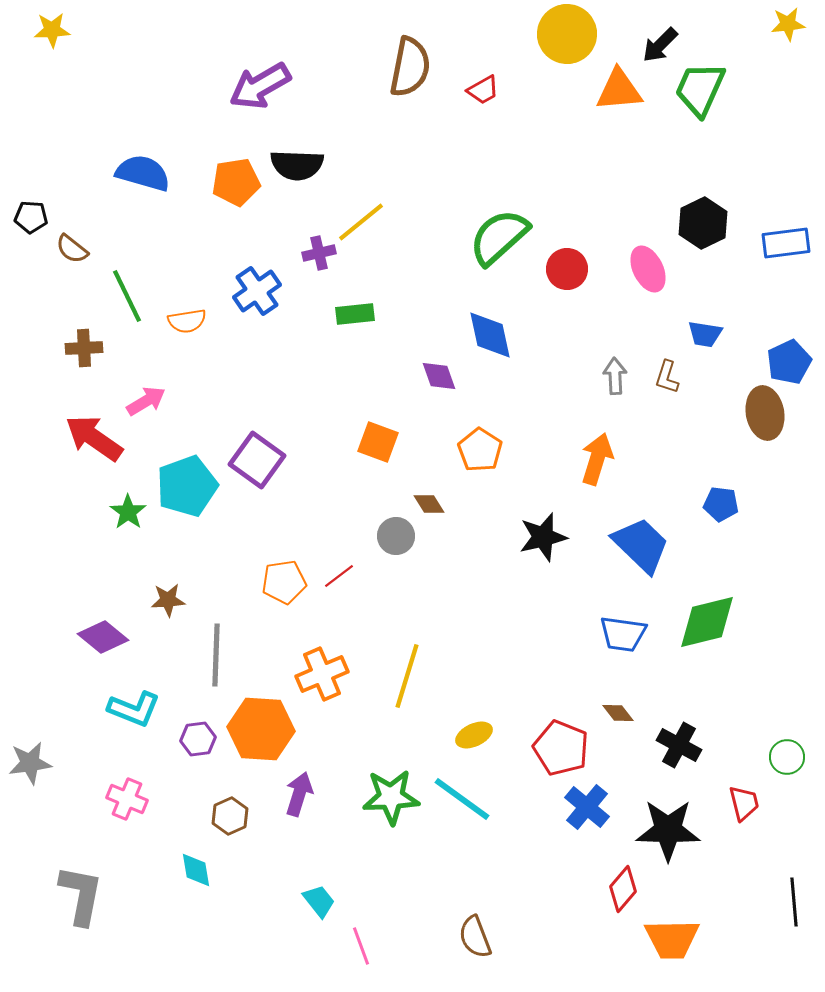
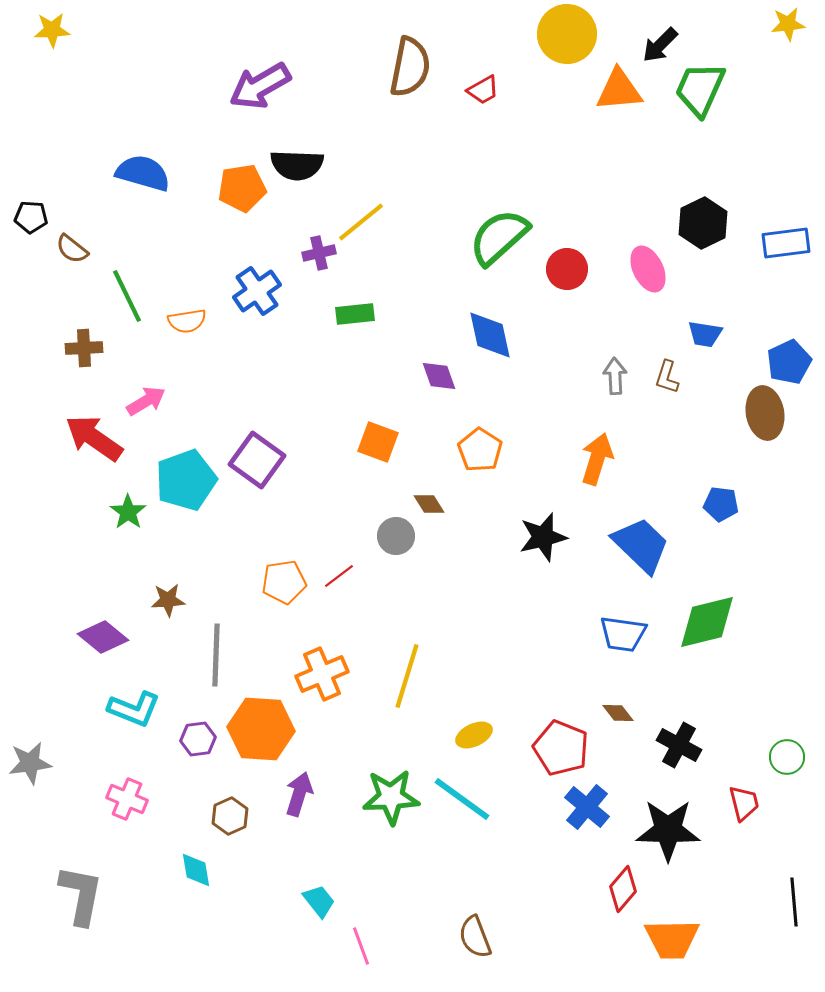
orange pentagon at (236, 182): moved 6 px right, 6 px down
cyan pentagon at (187, 486): moved 1 px left, 6 px up
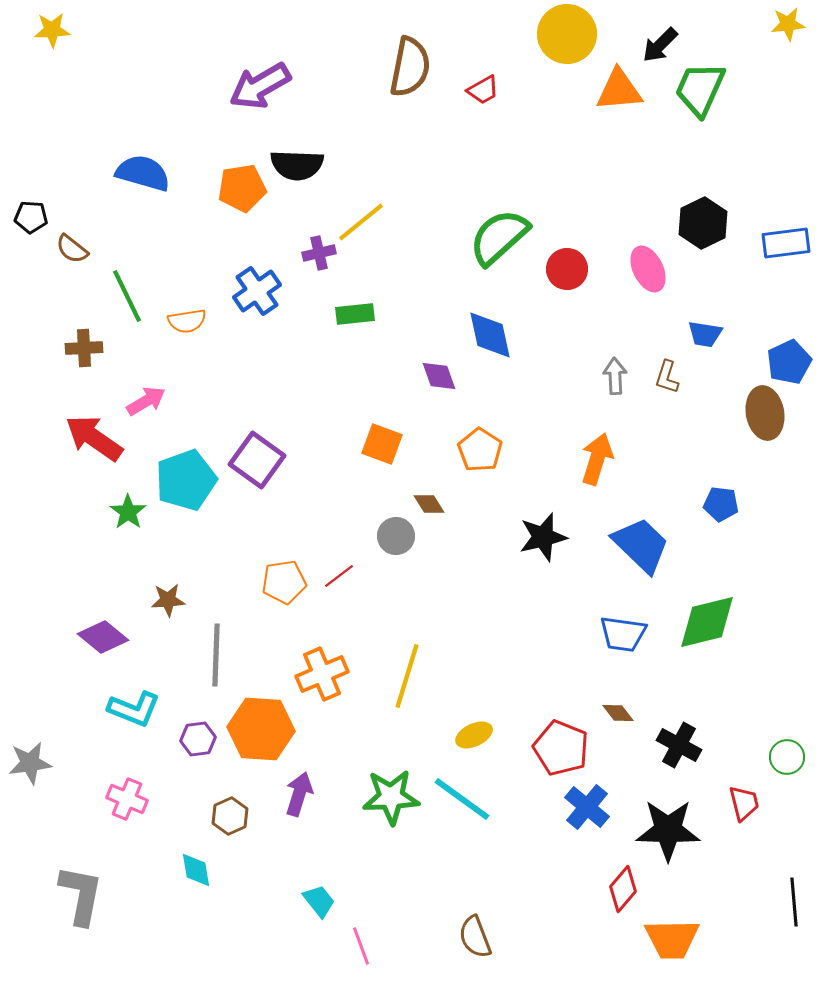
orange square at (378, 442): moved 4 px right, 2 px down
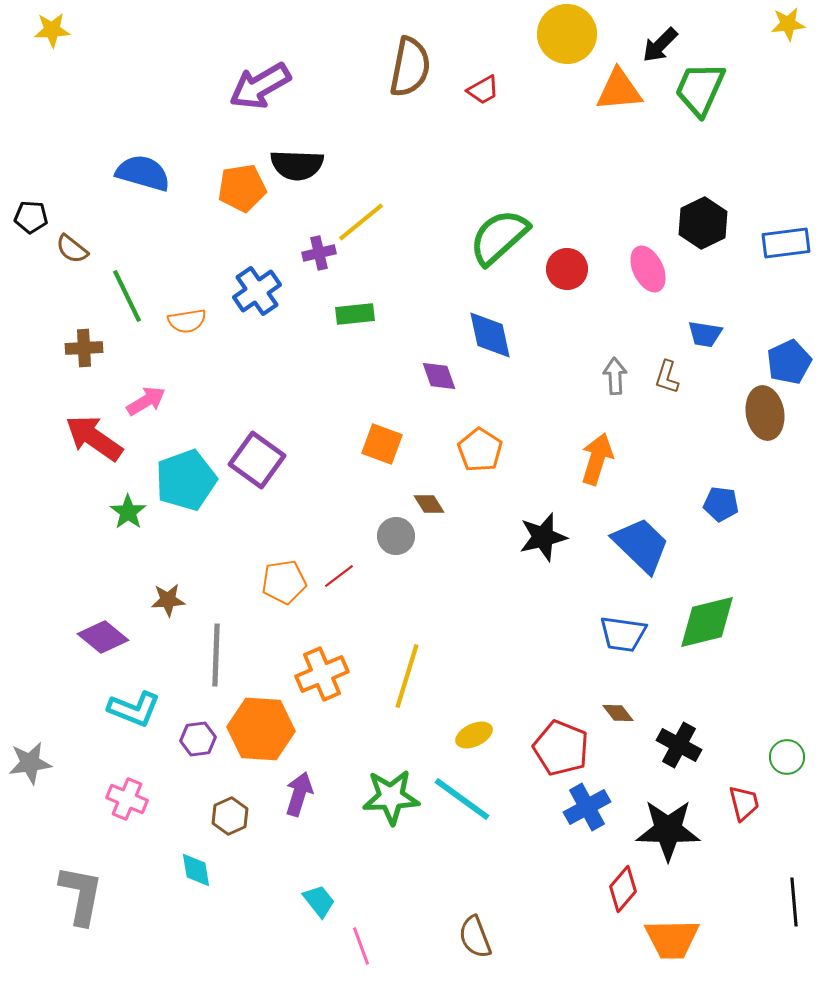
blue cross at (587, 807): rotated 21 degrees clockwise
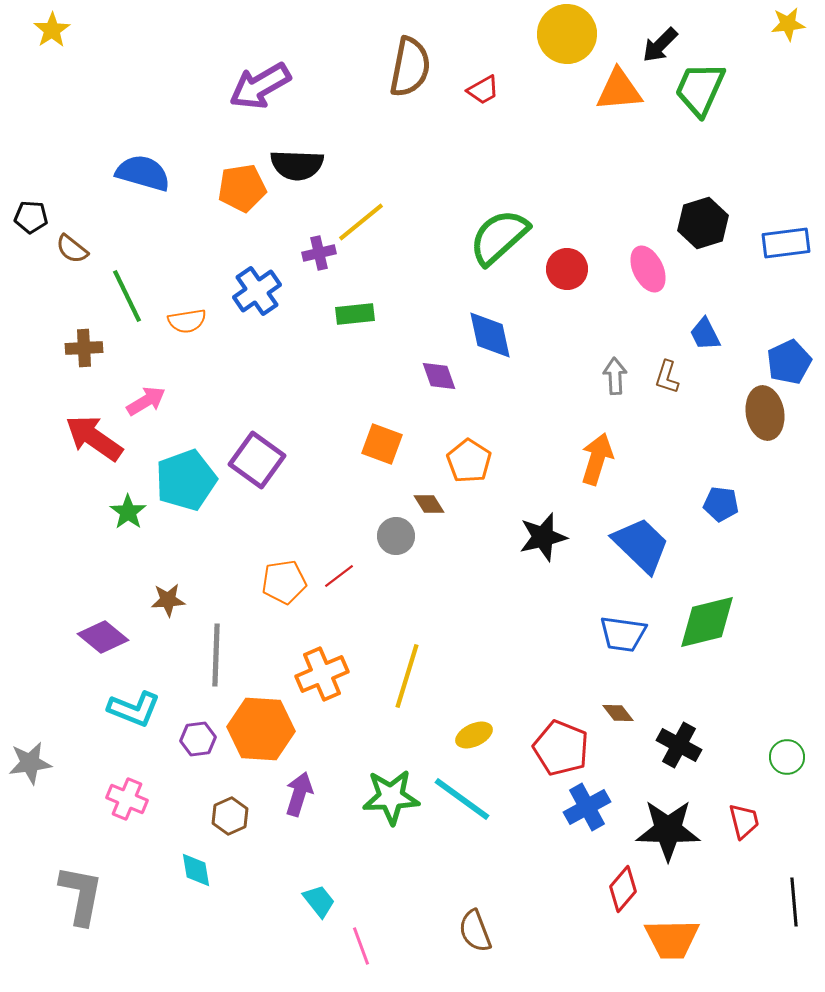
yellow star at (52, 30): rotated 30 degrees counterclockwise
black hexagon at (703, 223): rotated 9 degrees clockwise
blue trapezoid at (705, 334): rotated 54 degrees clockwise
orange pentagon at (480, 450): moved 11 px left, 11 px down
red trapezoid at (744, 803): moved 18 px down
brown semicircle at (475, 937): moved 6 px up
